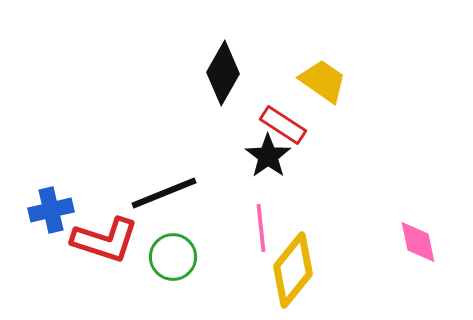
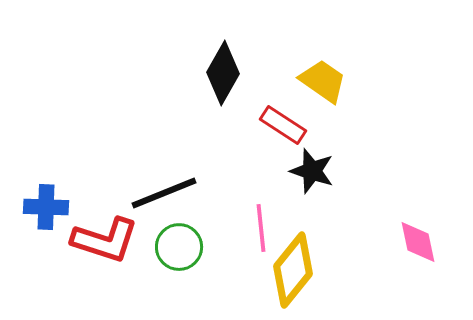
black star: moved 44 px right, 15 px down; rotated 18 degrees counterclockwise
blue cross: moved 5 px left, 3 px up; rotated 15 degrees clockwise
green circle: moved 6 px right, 10 px up
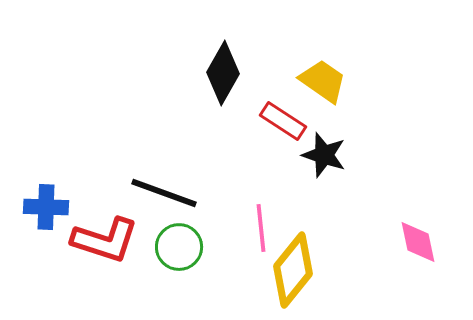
red rectangle: moved 4 px up
black star: moved 12 px right, 16 px up
black line: rotated 42 degrees clockwise
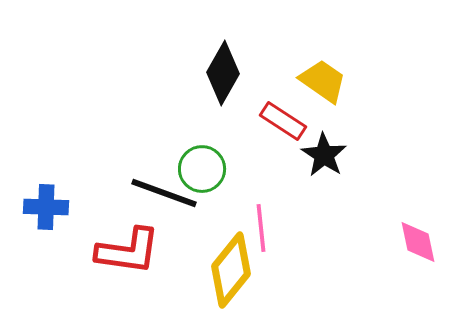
black star: rotated 15 degrees clockwise
red L-shape: moved 23 px right, 11 px down; rotated 10 degrees counterclockwise
green circle: moved 23 px right, 78 px up
yellow diamond: moved 62 px left
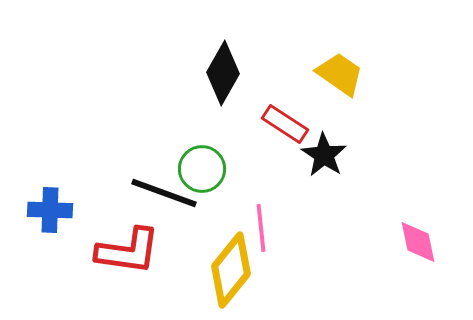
yellow trapezoid: moved 17 px right, 7 px up
red rectangle: moved 2 px right, 3 px down
blue cross: moved 4 px right, 3 px down
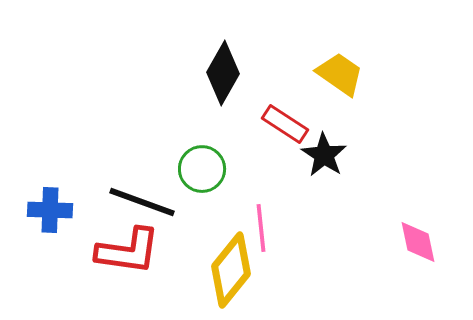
black line: moved 22 px left, 9 px down
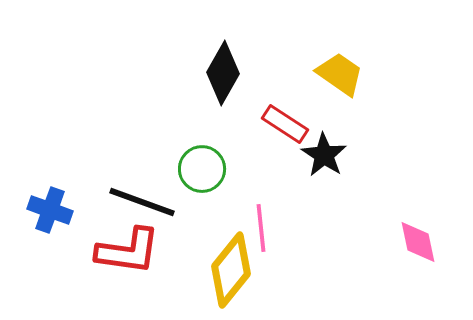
blue cross: rotated 18 degrees clockwise
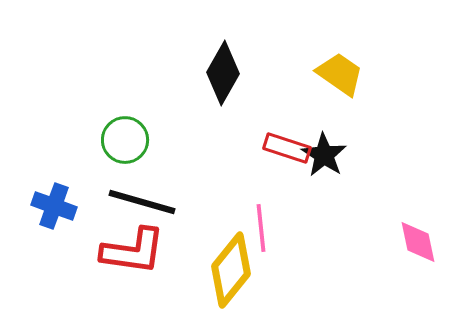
red rectangle: moved 2 px right, 24 px down; rotated 15 degrees counterclockwise
green circle: moved 77 px left, 29 px up
black line: rotated 4 degrees counterclockwise
blue cross: moved 4 px right, 4 px up
red L-shape: moved 5 px right
